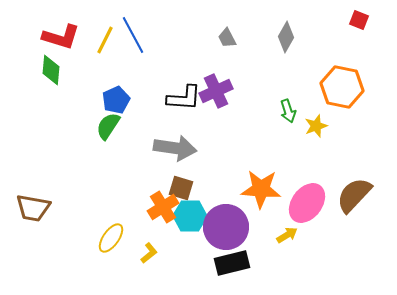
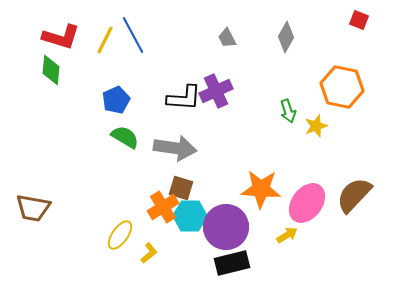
green semicircle: moved 17 px right, 11 px down; rotated 88 degrees clockwise
yellow ellipse: moved 9 px right, 3 px up
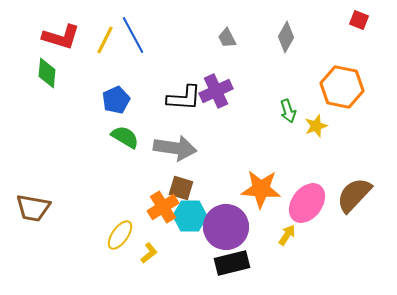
green diamond: moved 4 px left, 3 px down
yellow arrow: rotated 25 degrees counterclockwise
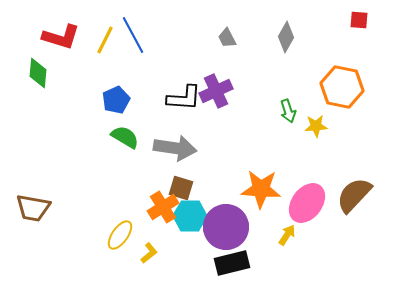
red square: rotated 18 degrees counterclockwise
green diamond: moved 9 px left
yellow star: rotated 15 degrees clockwise
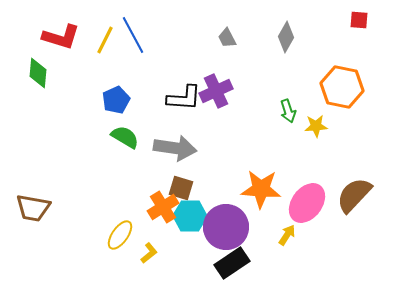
black rectangle: rotated 20 degrees counterclockwise
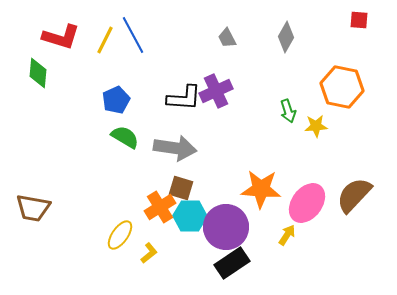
orange cross: moved 3 px left
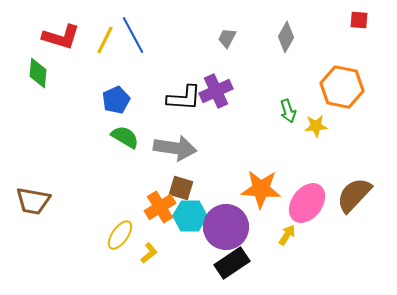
gray trapezoid: rotated 55 degrees clockwise
brown trapezoid: moved 7 px up
